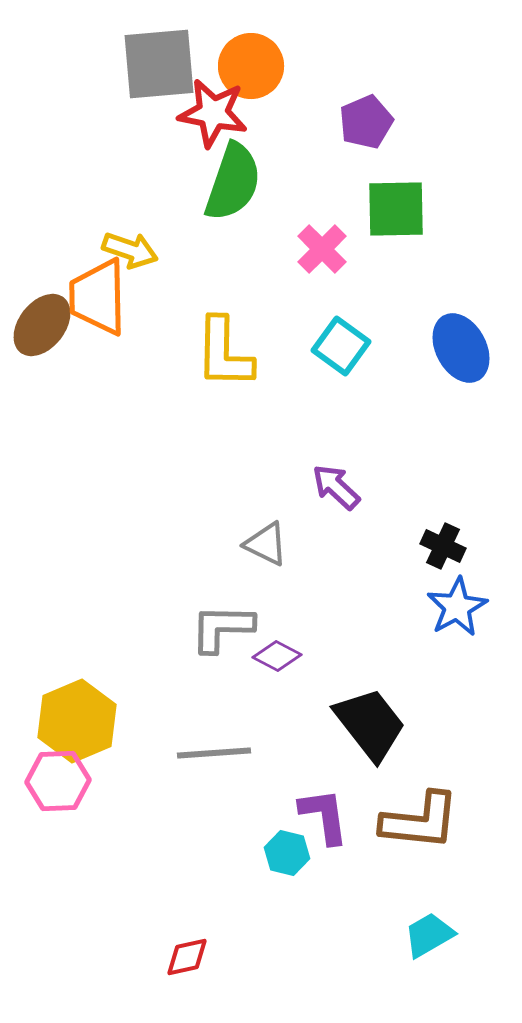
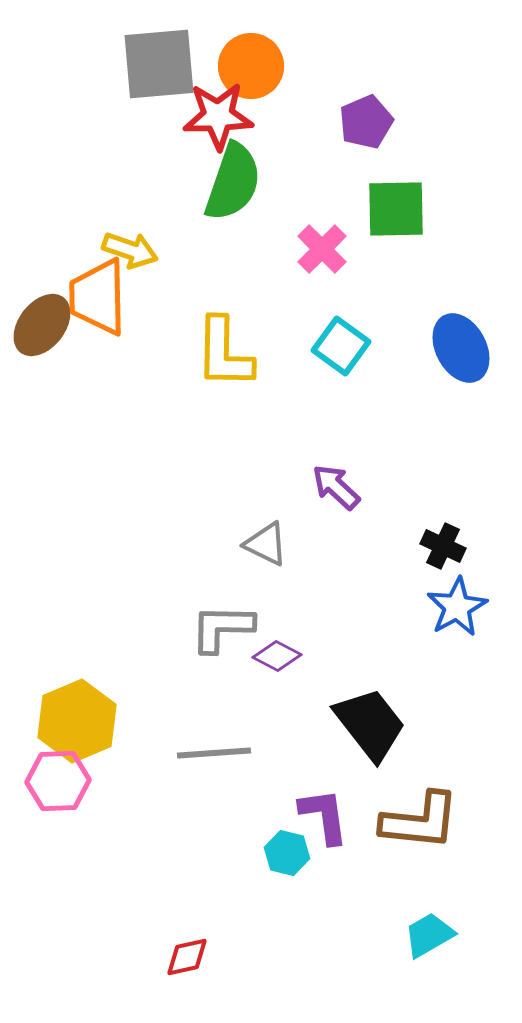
red star: moved 5 px right, 3 px down; rotated 12 degrees counterclockwise
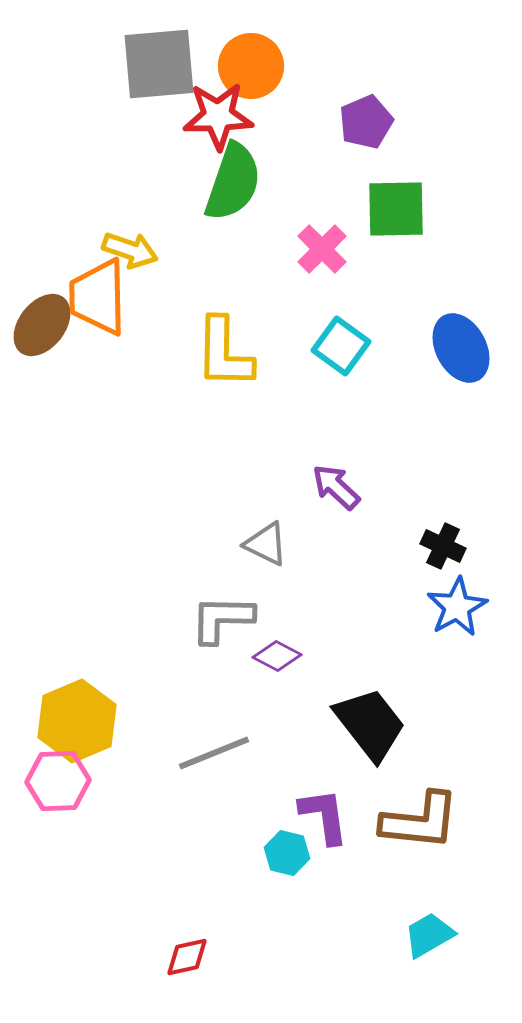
gray L-shape: moved 9 px up
gray line: rotated 18 degrees counterclockwise
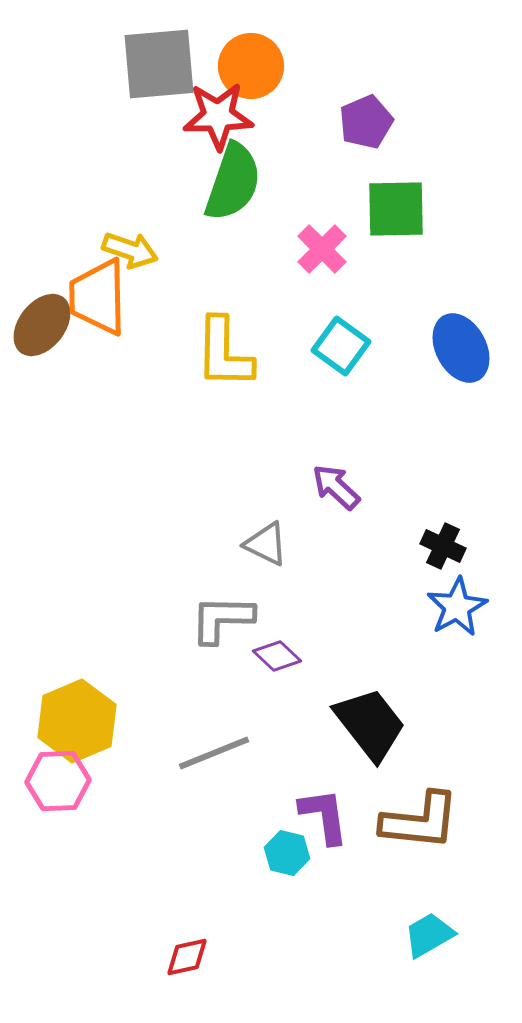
purple diamond: rotated 15 degrees clockwise
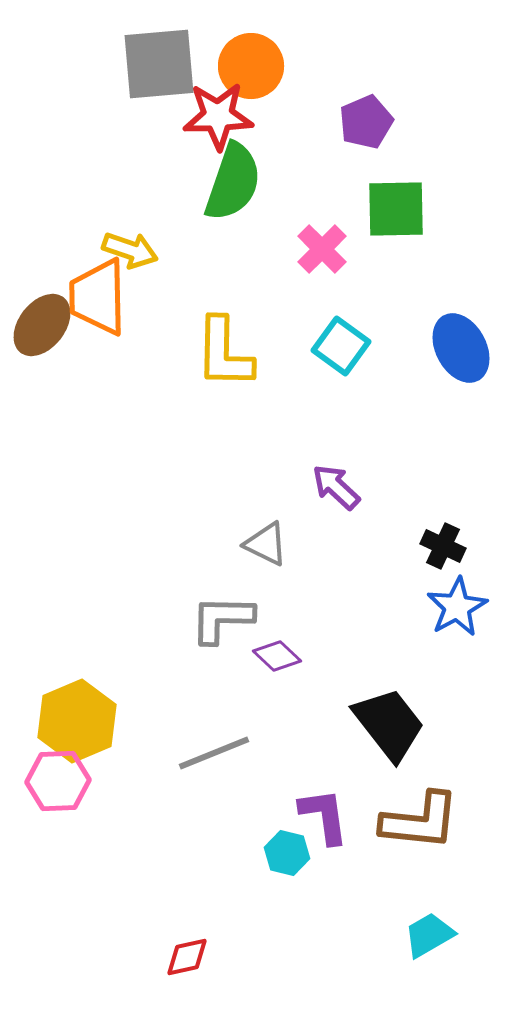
black trapezoid: moved 19 px right
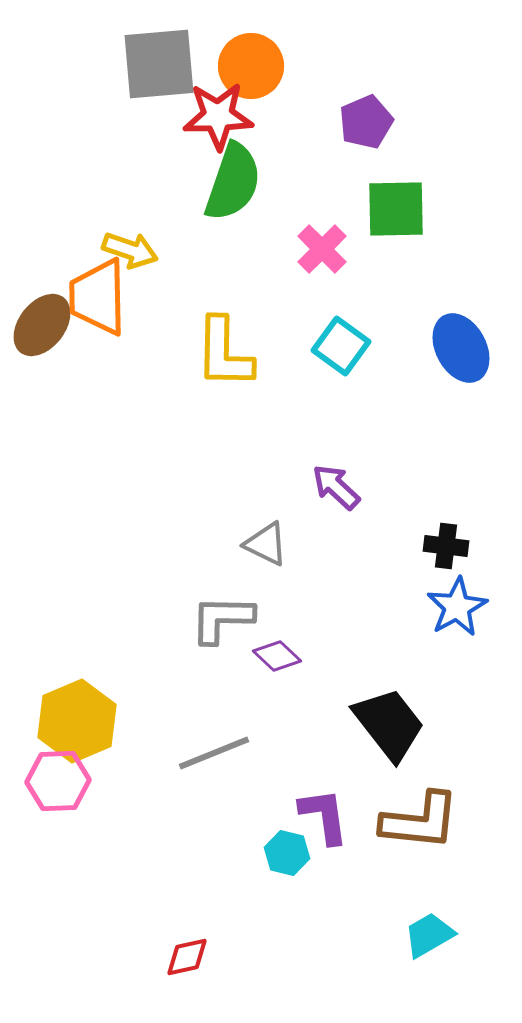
black cross: moved 3 px right; rotated 18 degrees counterclockwise
